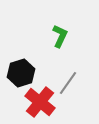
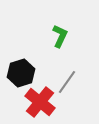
gray line: moved 1 px left, 1 px up
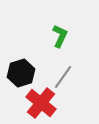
gray line: moved 4 px left, 5 px up
red cross: moved 1 px right, 1 px down
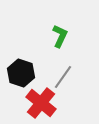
black hexagon: rotated 24 degrees counterclockwise
